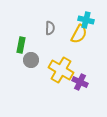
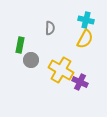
yellow semicircle: moved 6 px right, 5 px down
green rectangle: moved 1 px left
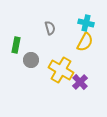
cyan cross: moved 3 px down
gray semicircle: rotated 16 degrees counterclockwise
yellow semicircle: moved 3 px down
green rectangle: moved 4 px left
purple cross: rotated 21 degrees clockwise
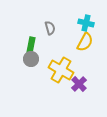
green rectangle: moved 15 px right
gray circle: moved 1 px up
purple cross: moved 1 px left, 2 px down
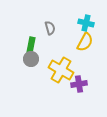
purple cross: rotated 35 degrees clockwise
